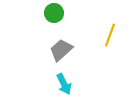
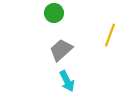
cyan arrow: moved 3 px right, 3 px up
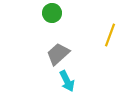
green circle: moved 2 px left
gray trapezoid: moved 3 px left, 4 px down
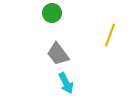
gray trapezoid: rotated 85 degrees counterclockwise
cyan arrow: moved 1 px left, 2 px down
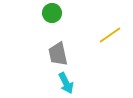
yellow line: rotated 35 degrees clockwise
gray trapezoid: rotated 25 degrees clockwise
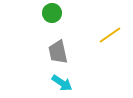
gray trapezoid: moved 2 px up
cyan arrow: moved 4 px left; rotated 30 degrees counterclockwise
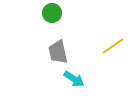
yellow line: moved 3 px right, 11 px down
cyan arrow: moved 12 px right, 4 px up
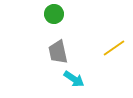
green circle: moved 2 px right, 1 px down
yellow line: moved 1 px right, 2 px down
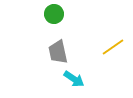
yellow line: moved 1 px left, 1 px up
